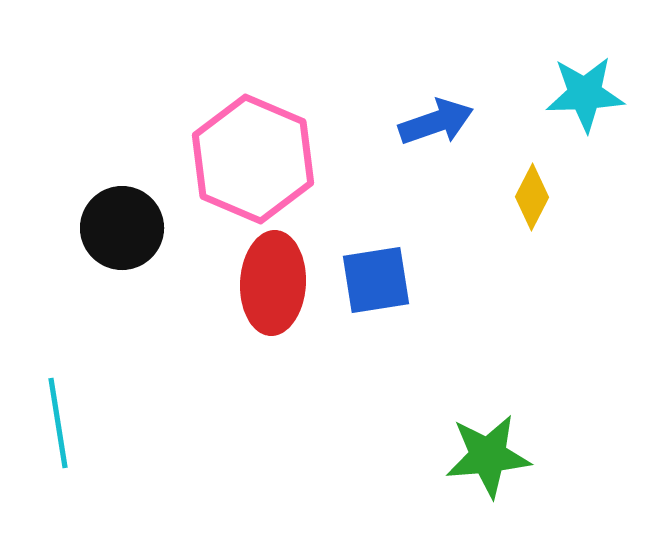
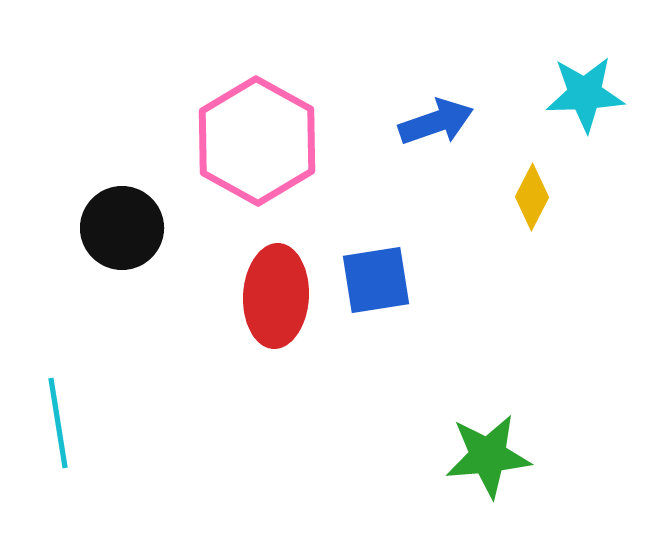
pink hexagon: moved 4 px right, 18 px up; rotated 6 degrees clockwise
red ellipse: moved 3 px right, 13 px down
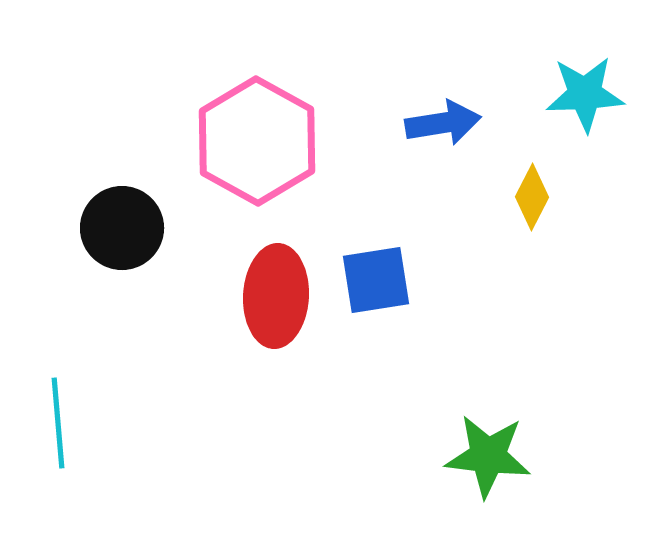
blue arrow: moved 7 px right, 1 px down; rotated 10 degrees clockwise
cyan line: rotated 4 degrees clockwise
green star: rotated 12 degrees clockwise
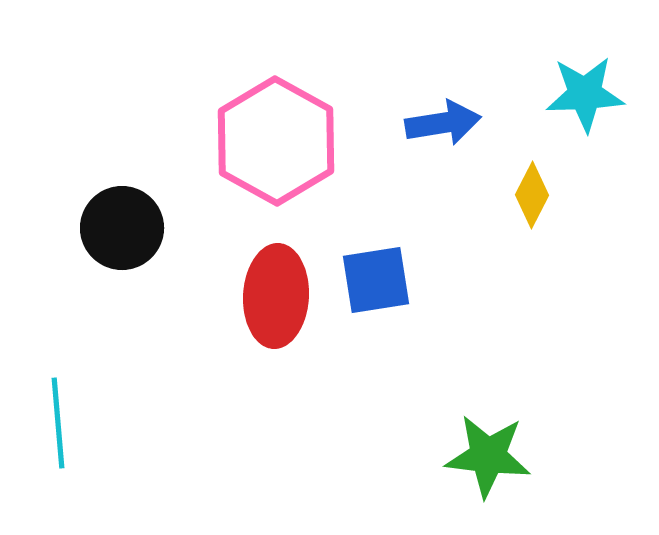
pink hexagon: moved 19 px right
yellow diamond: moved 2 px up
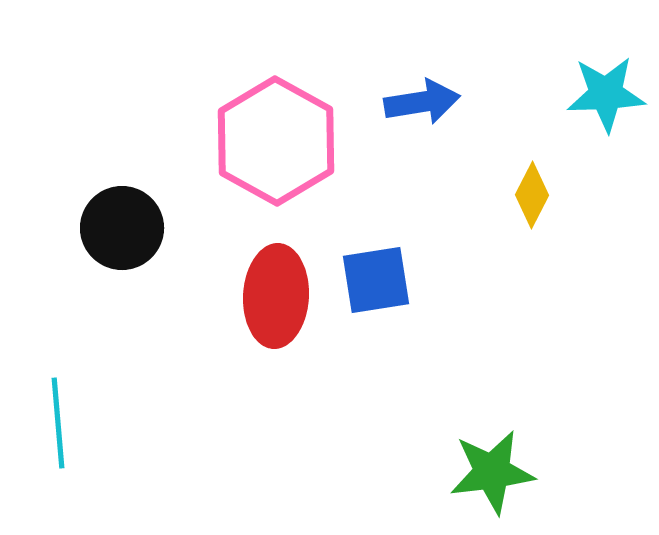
cyan star: moved 21 px right
blue arrow: moved 21 px left, 21 px up
green star: moved 4 px right, 16 px down; rotated 14 degrees counterclockwise
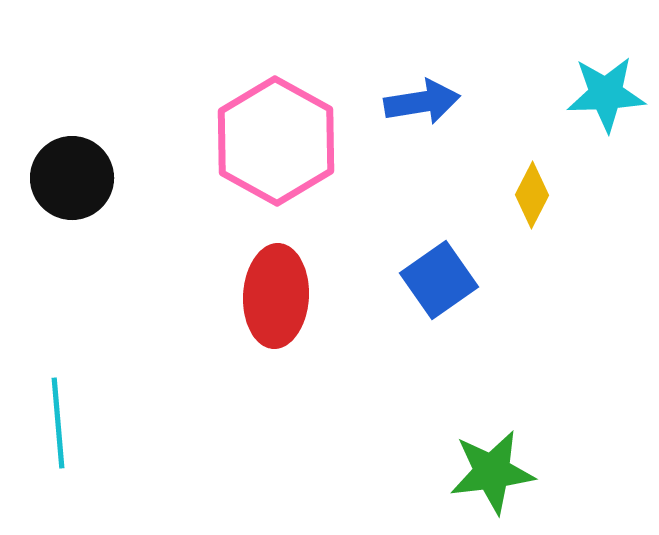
black circle: moved 50 px left, 50 px up
blue square: moved 63 px right; rotated 26 degrees counterclockwise
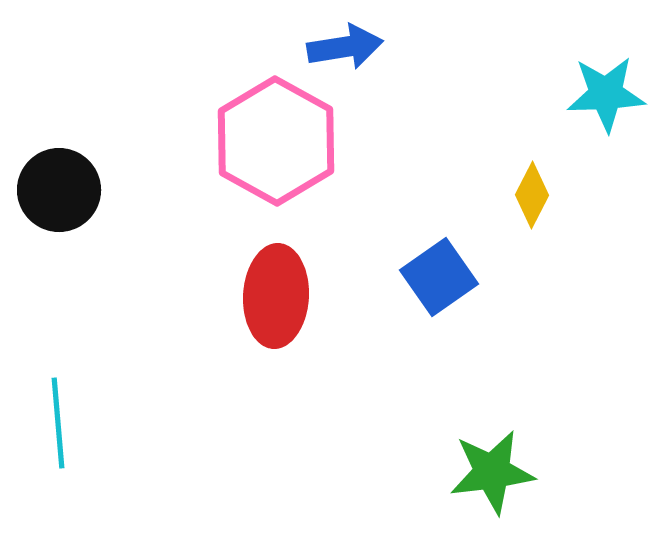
blue arrow: moved 77 px left, 55 px up
black circle: moved 13 px left, 12 px down
blue square: moved 3 px up
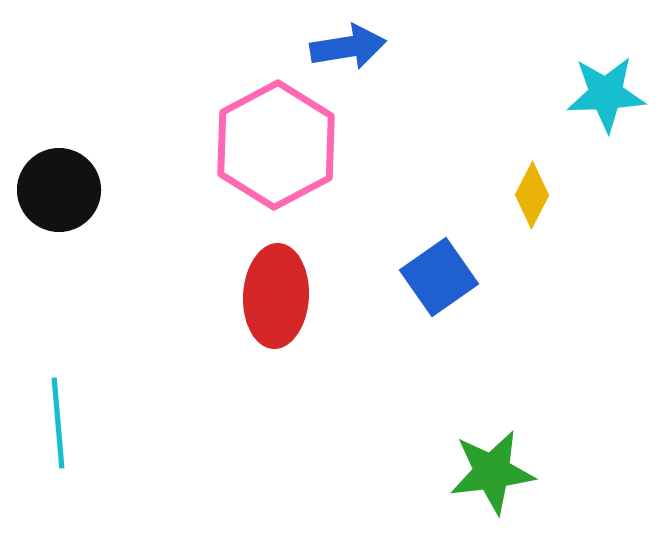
blue arrow: moved 3 px right
pink hexagon: moved 4 px down; rotated 3 degrees clockwise
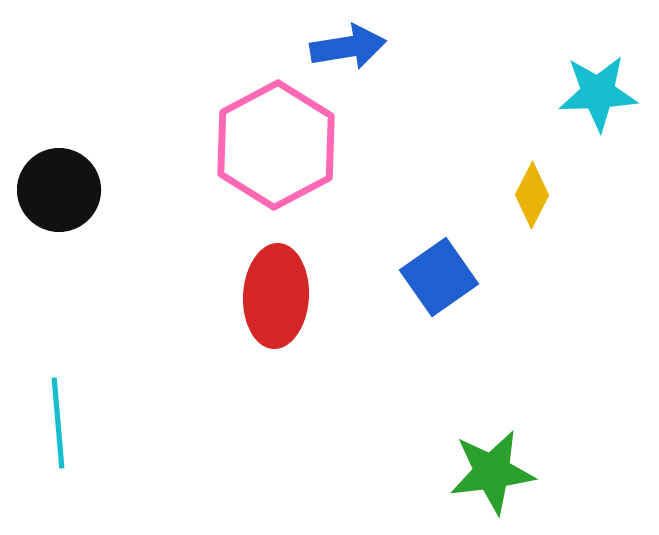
cyan star: moved 8 px left, 1 px up
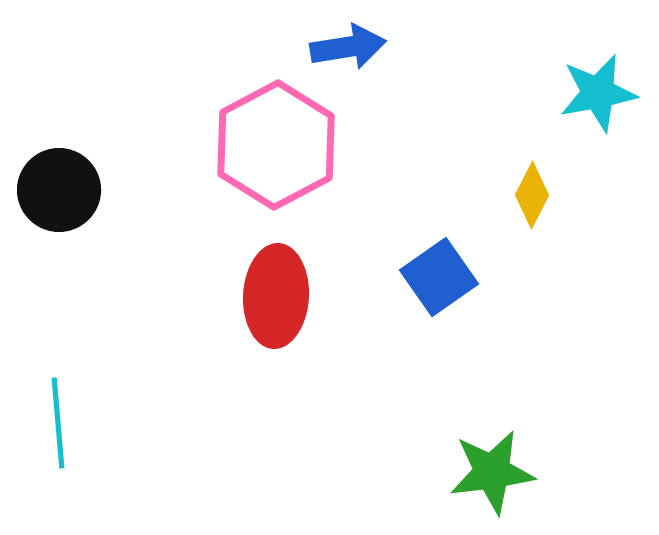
cyan star: rotated 8 degrees counterclockwise
